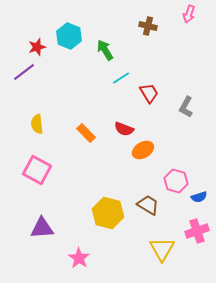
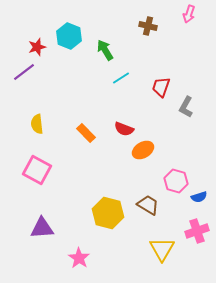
red trapezoid: moved 12 px right, 6 px up; rotated 130 degrees counterclockwise
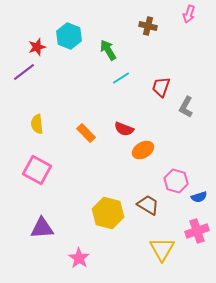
green arrow: moved 3 px right
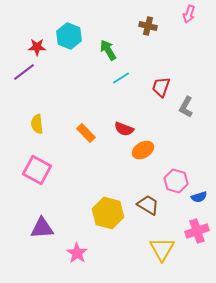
red star: rotated 18 degrees clockwise
pink star: moved 2 px left, 5 px up
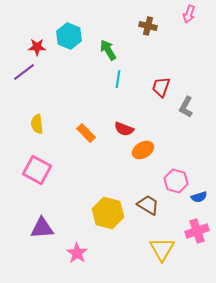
cyan line: moved 3 px left, 1 px down; rotated 48 degrees counterclockwise
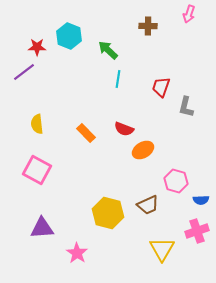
brown cross: rotated 12 degrees counterclockwise
green arrow: rotated 15 degrees counterclockwise
gray L-shape: rotated 15 degrees counterclockwise
blue semicircle: moved 2 px right, 3 px down; rotated 14 degrees clockwise
brown trapezoid: rotated 125 degrees clockwise
